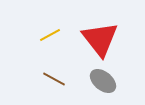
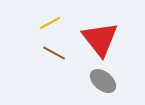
yellow line: moved 12 px up
brown line: moved 26 px up
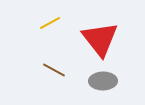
brown line: moved 17 px down
gray ellipse: rotated 40 degrees counterclockwise
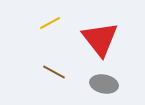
brown line: moved 2 px down
gray ellipse: moved 1 px right, 3 px down; rotated 12 degrees clockwise
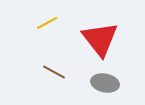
yellow line: moved 3 px left
gray ellipse: moved 1 px right, 1 px up
